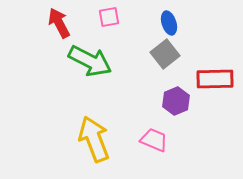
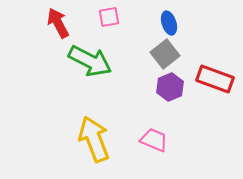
red arrow: moved 1 px left
red rectangle: rotated 21 degrees clockwise
purple hexagon: moved 6 px left, 14 px up
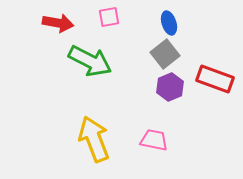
red arrow: rotated 128 degrees clockwise
pink trapezoid: rotated 12 degrees counterclockwise
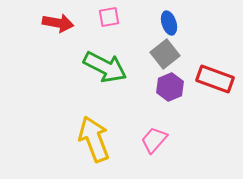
green arrow: moved 15 px right, 6 px down
pink trapezoid: rotated 60 degrees counterclockwise
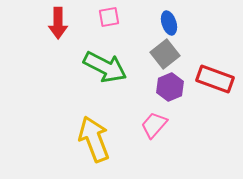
red arrow: rotated 80 degrees clockwise
pink trapezoid: moved 15 px up
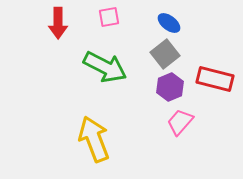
blue ellipse: rotated 35 degrees counterclockwise
red rectangle: rotated 6 degrees counterclockwise
pink trapezoid: moved 26 px right, 3 px up
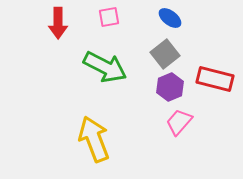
blue ellipse: moved 1 px right, 5 px up
pink trapezoid: moved 1 px left
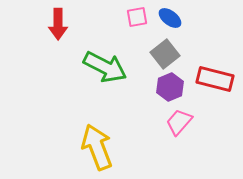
pink square: moved 28 px right
red arrow: moved 1 px down
yellow arrow: moved 3 px right, 8 px down
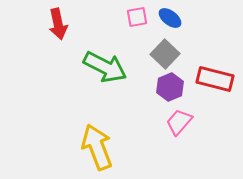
red arrow: rotated 12 degrees counterclockwise
gray square: rotated 8 degrees counterclockwise
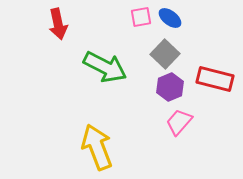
pink square: moved 4 px right
